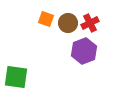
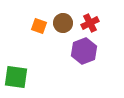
orange square: moved 7 px left, 7 px down
brown circle: moved 5 px left
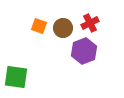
brown circle: moved 5 px down
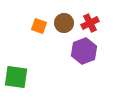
brown circle: moved 1 px right, 5 px up
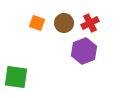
orange square: moved 2 px left, 3 px up
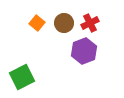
orange square: rotated 21 degrees clockwise
green square: moved 6 px right; rotated 35 degrees counterclockwise
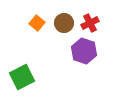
purple hexagon: rotated 20 degrees counterclockwise
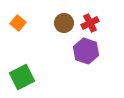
orange square: moved 19 px left
purple hexagon: moved 2 px right
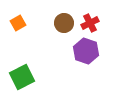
orange square: rotated 21 degrees clockwise
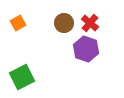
red cross: rotated 24 degrees counterclockwise
purple hexagon: moved 2 px up
